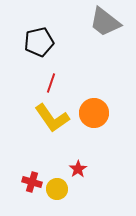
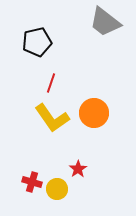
black pentagon: moved 2 px left
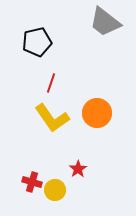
orange circle: moved 3 px right
yellow circle: moved 2 px left, 1 px down
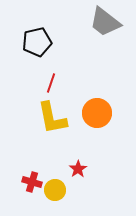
yellow L-shape: rotated 24 degrees clockwise
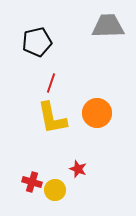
gray trapezoid: moved 3 px right, 4 px down; rotated 140 degrees clockwise
red star: rotated 18 degrees counterclockwise
